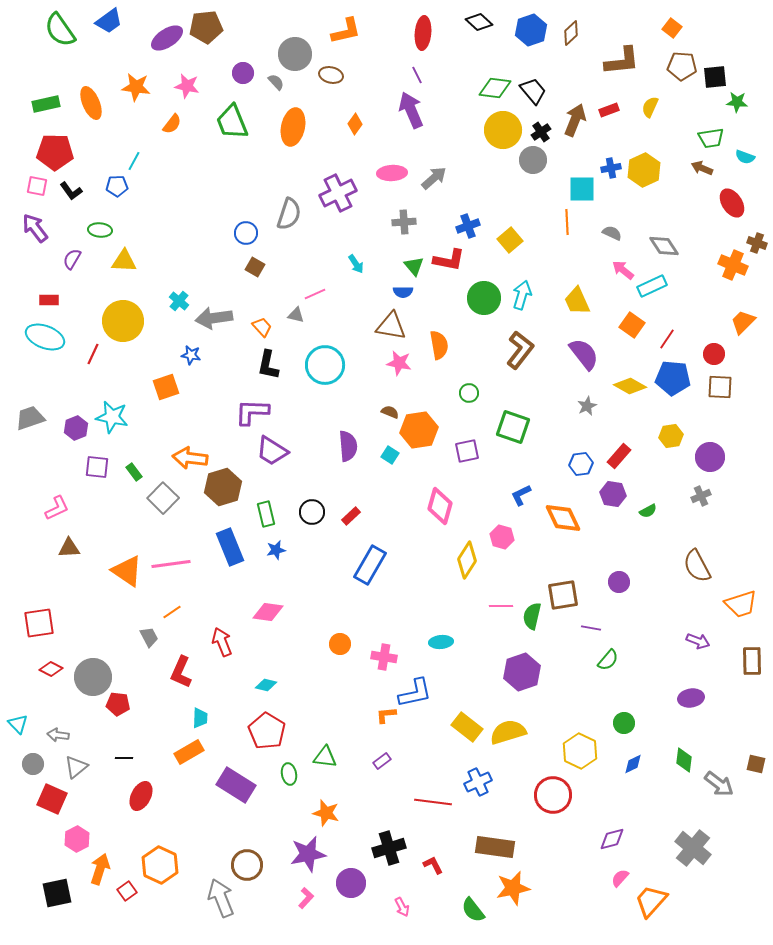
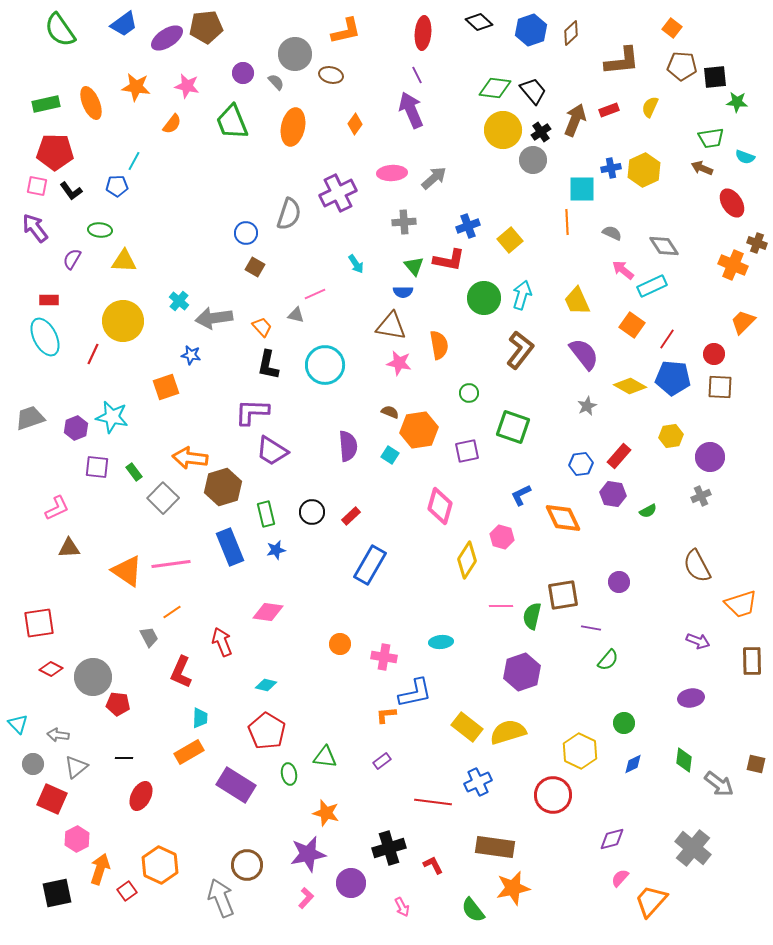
blue trapezoid at (109, 21): moved 15 px right, 3 px down
cyan ellipse at (45, 337): rotated 42 degrees clockwise
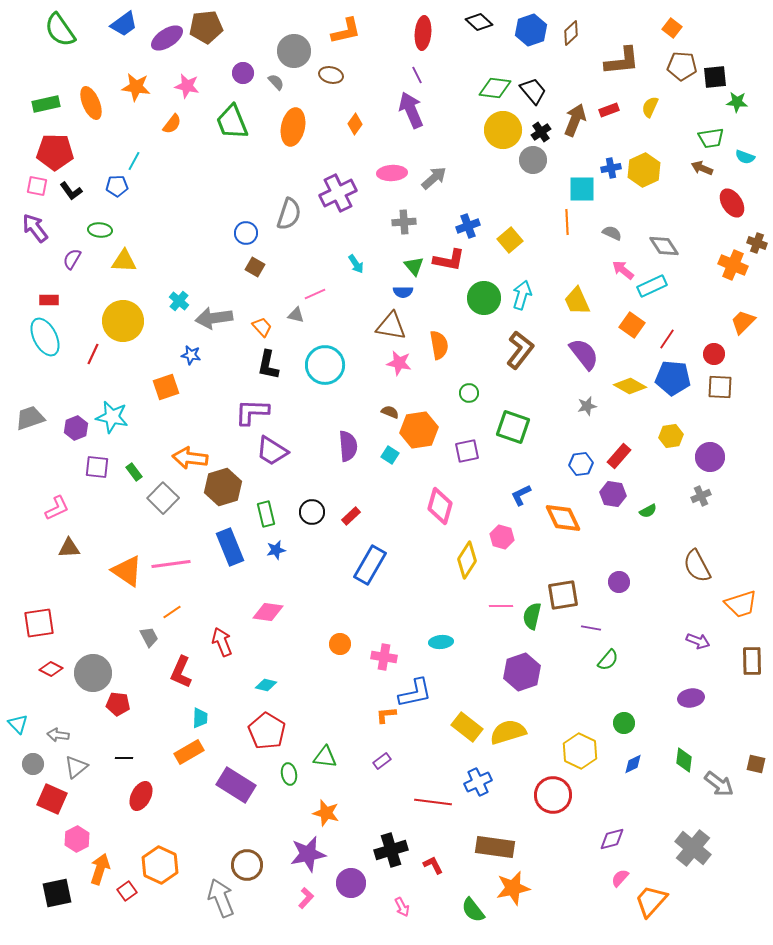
gray circle at (295, 54): moved 1 px left, 3 px up
gray star at (587, 406): rotated 12 degrees clockwise
gray circle at (93, 677): moved 4 px up
black cross at (389, 848): moved 2 px right, 2 px down
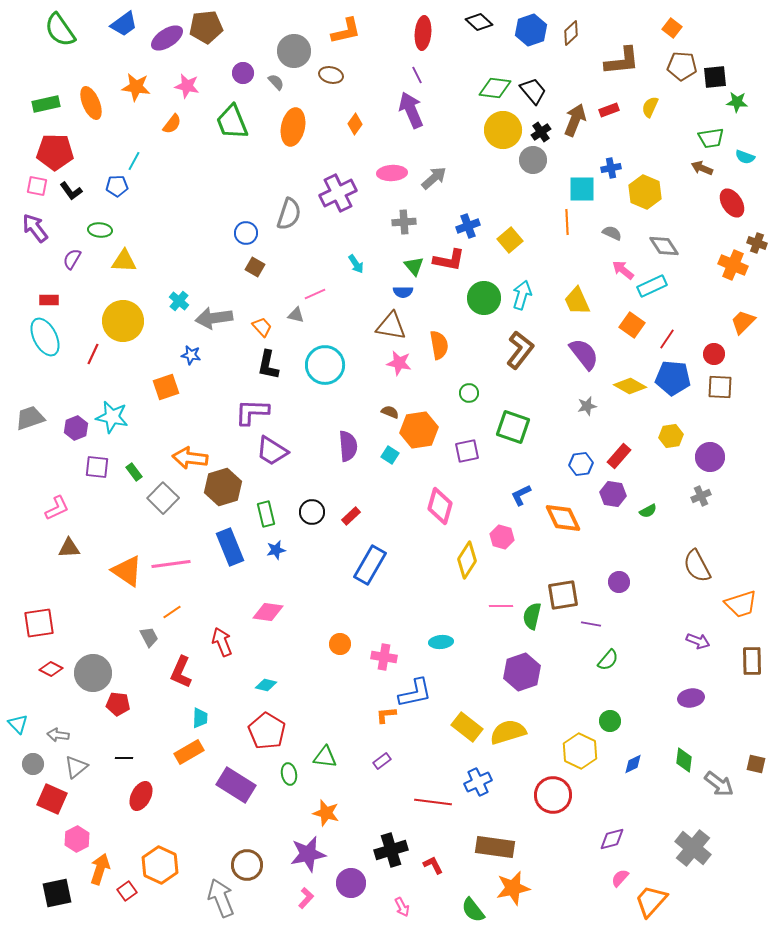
yellow hexagon at (644, 170): moved 1 px right, 22 px down; rotated 12 degrees counterclockwise
purple line at (591, 628): moved 4 px up
green circle at (624, 723): moved 14 px left, 2 px up
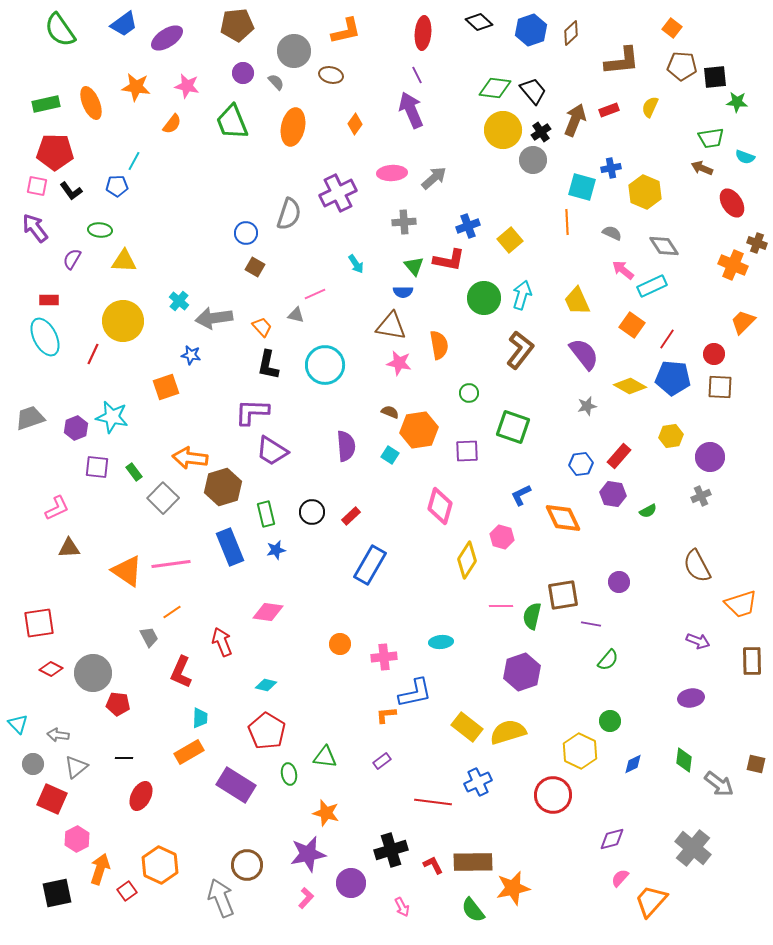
brown pentagon at (206, 27): moved 31 px right, 2 px up
cyan square at (582, 189): moved 2 px up; rotated 16 degrees clockwise
purple semicircle at (348, 446): moved 2 px left
purple square at (467, 451): rotated 10 degrees clockwise
pink cross at (384, 657): rotated 15 degrees counterclockwise
brown rectangle at (495, 847): moved 22 px left, 15 px down; rotated 9 degrees counterclockwise
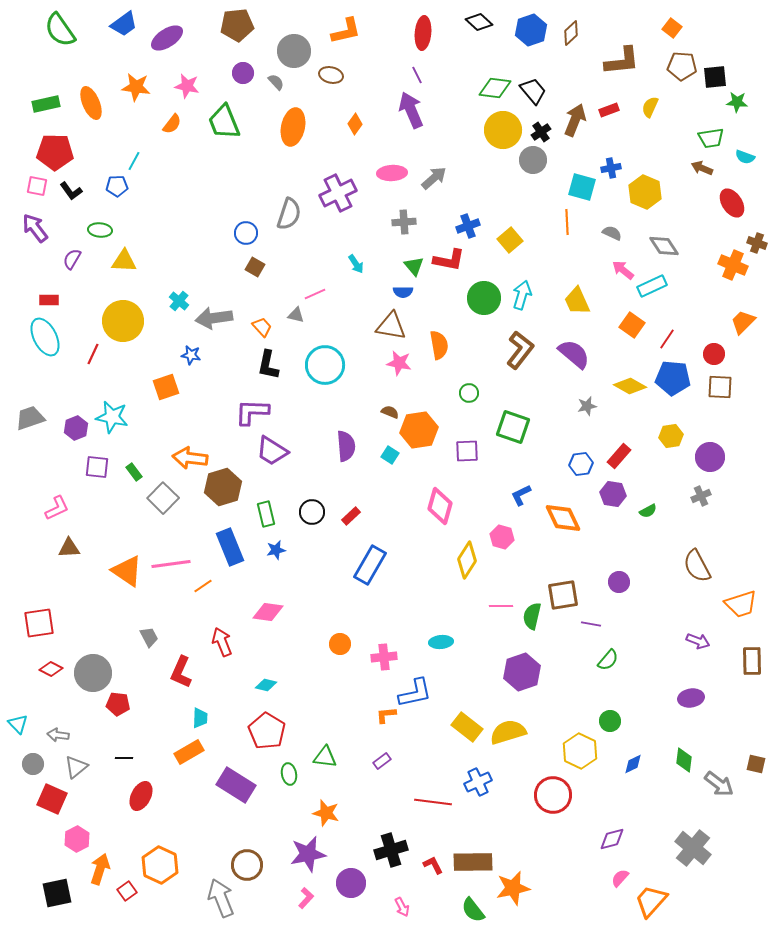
green trapezoid at (232, 122): moved 8 px left
purple semicircle at (584, 354): moved 10 px left; rotated 12 degrees counterclockwise
orange line at (172, 612): moved 31 px right, 26 px up
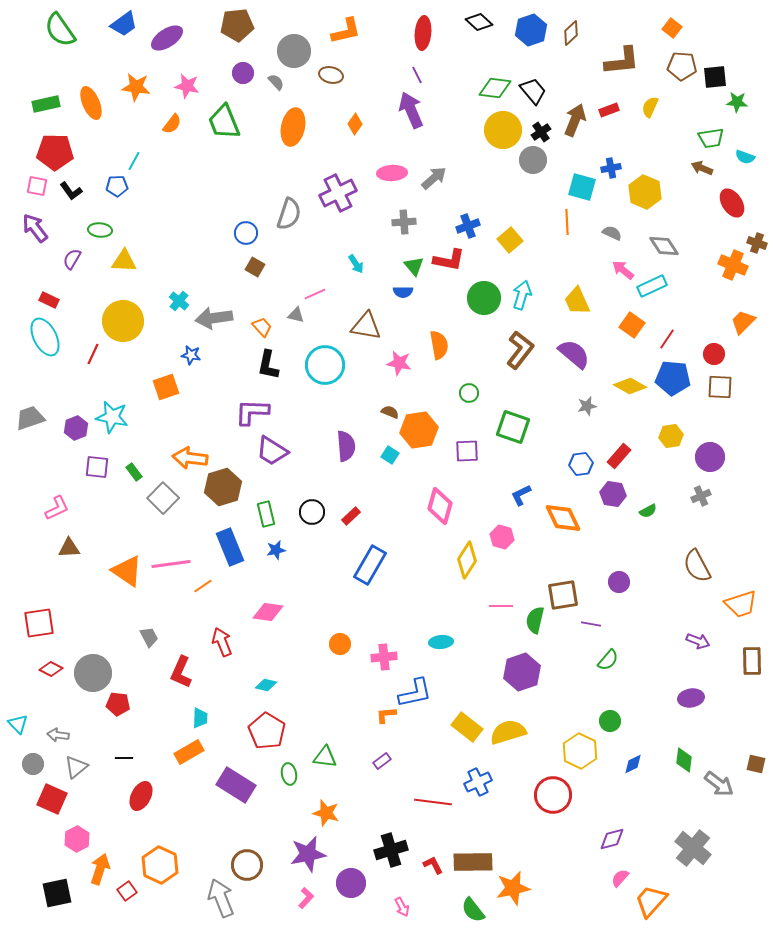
red rectangle at (49, 300): rotated 24 degrees clockwise
brown triangle at (391, 326): moved 25 px left
green semicircle at (532, 616): moved 3 px right, 4 px down
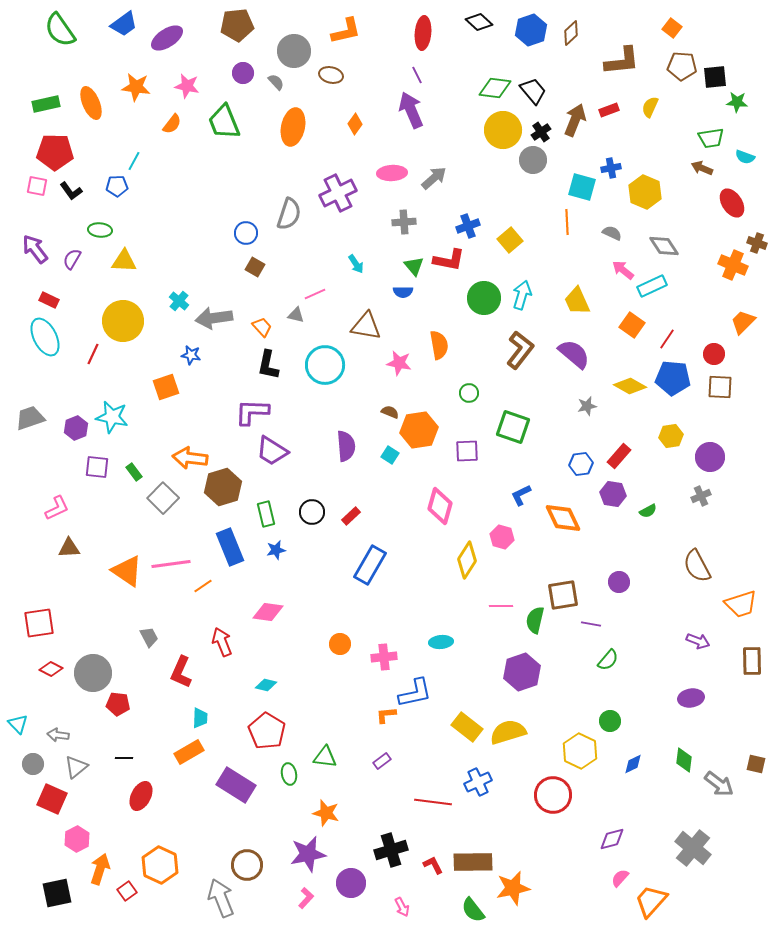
purple arrow at (35, 228): moved 21 px down
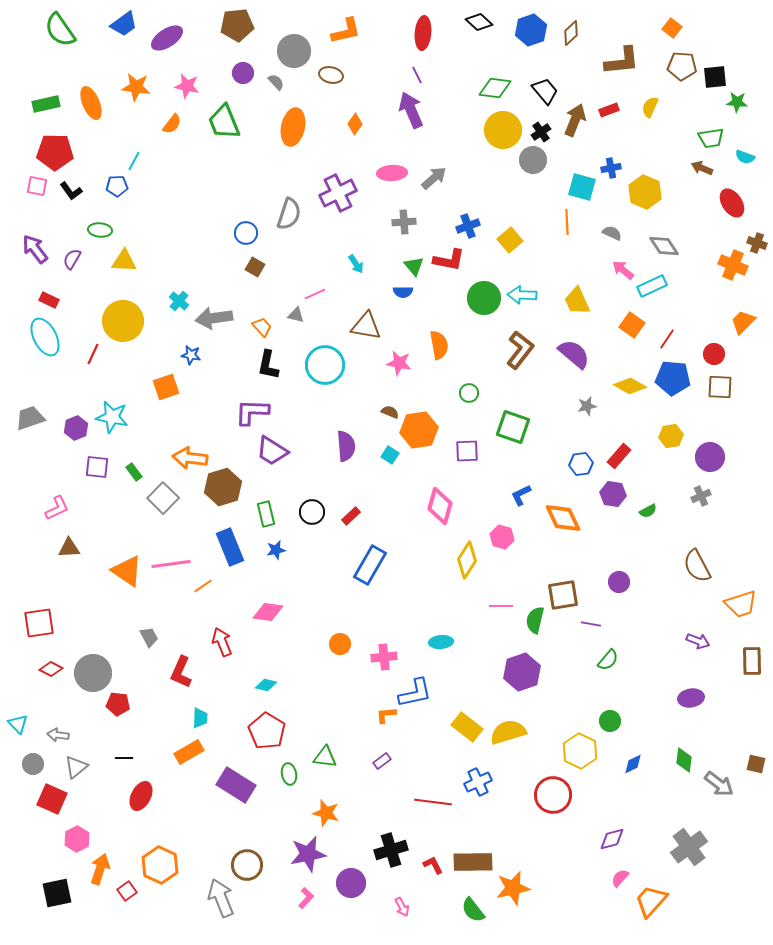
black trapezoid at (533, 91): moved 12 px right
cyan arrow at (522, 295): rotated 104 degrees counterclockwise
gray cross at (693, 848): moved 4 px left, 1 px up; rotated 15 degrees clockwise
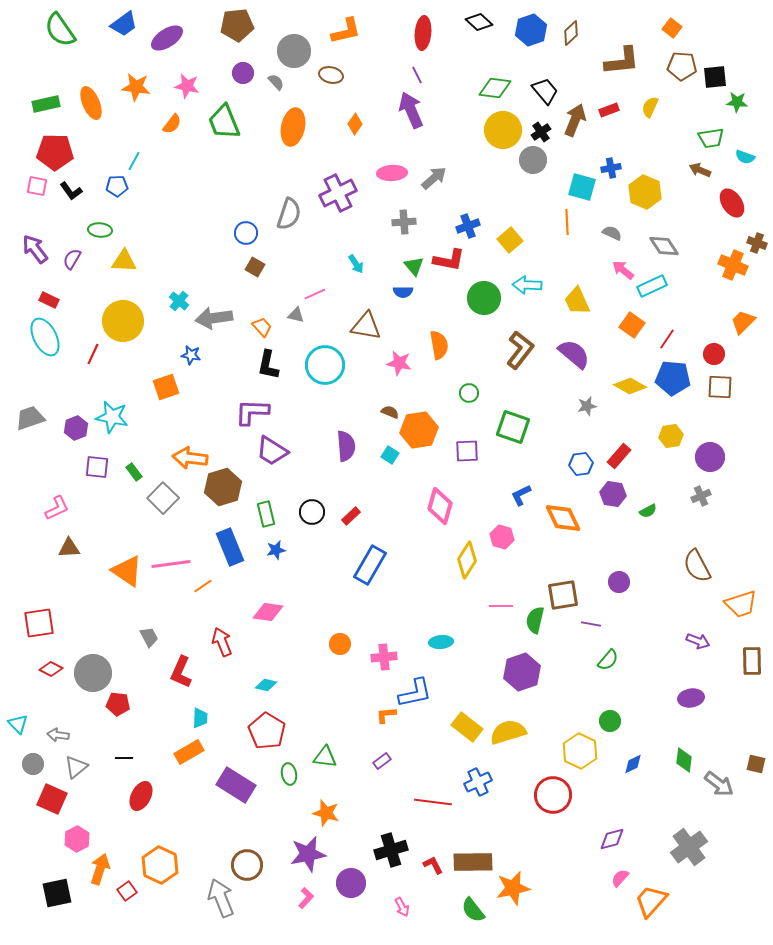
brown arrow at (702, 168): moved 2 px left, 2 px down
cyan arrow at (522, 295): moved 5 px right, 10 px up
